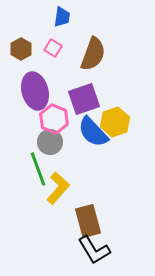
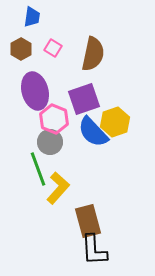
blue trapezoid: moved 30 px left
brown semicircle: rotated 8 degrees counterclockwise
black L-shape: rotated 28 degrees clockwise
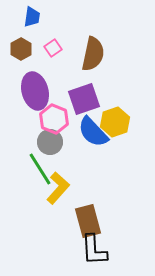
pink square: rotated 24 degrees clockwise
green line: moved 2 px right; rotated 12 degrees counterclockwise
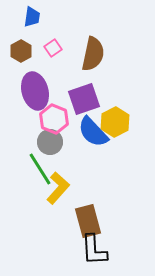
brown hexagon: moved 2 px down
yellow hexagon: rotated 8 degrees counterclockwise
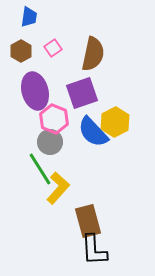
blue trapezoid: moved 3 px left
purple square: moved 2 px left, 6 px up
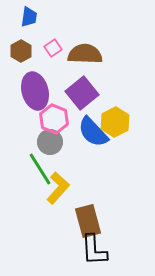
brown semicircle: moved 8 px left; rotated 100 degrees counterclockwise
purple square: rotated 20 degrees counterclockwise
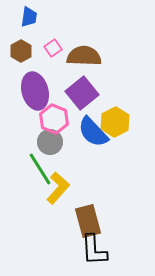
brown semicircle: moved 1 px left, 2 px down
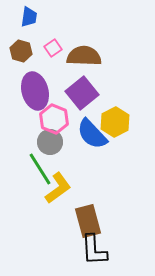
brown hexagon: rotated 15 degrees counterclockwise
blue semicircle: moved 1 px left, 2 px down
yellow L-shape: rotated 12 degrees clockwise
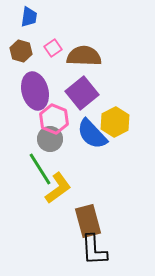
gray circle: moved 3 px up
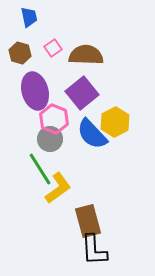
blue trapezoid: rotated 20 degrees counterclockwise
brown hexagon: moved 1 px left, 2 px down
brown semicircle: moved 2 px right, 1 px up
